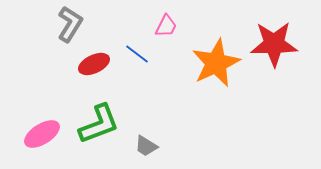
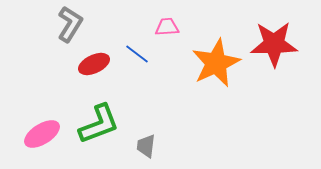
pink trapezoid: moved 1 px right, 1 px down; rotated 120 degrees counterclockwise
gray trapezoid: rotated 65 degrees clockwise
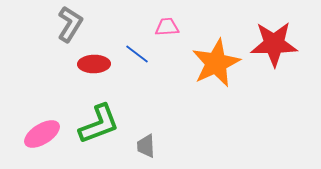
red ellipse: rotated 24 degrees clockwise
gray trapezoid: rotated 10 degrees counterclockwise
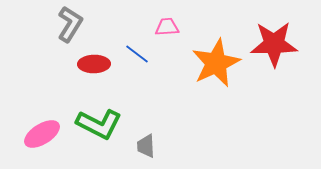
green L-shape: rotated 48 degrees clockwise
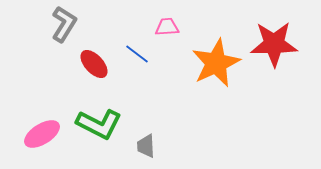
gray L-shape: moved 6 px left
red ellipse: rotated 48 degrees clockwise
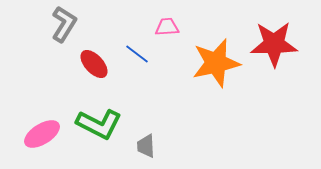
orange star: rotated 12 degrees clockwise
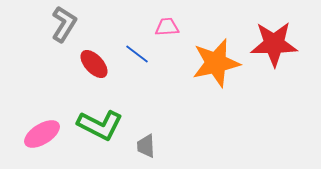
green L-shape: moved 1 px right, 1 px down
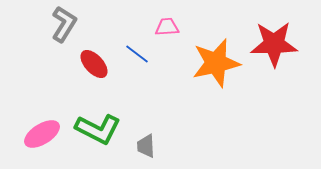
green L-shape: moved 2 px left, 4 px down
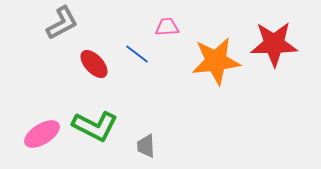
gray L-shape: moved 2 px left, 1 px up; rotated 30 degrees clockwise
orange star: moved 2 px up; rotated 6 degrees clockwise
green L-shape: moved 3 px left, 3 px up
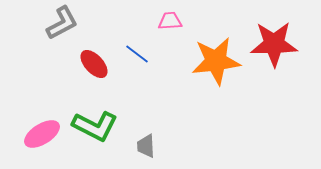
pink trapezoid: moved 3 px right, 6 px up
